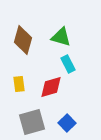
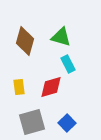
brown diamond: moved 2 px right, 1 px down
yellow rectangle: moved 3 px down
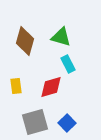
yellow rectangle: moved 3 px left, 1 px up
gray square: moved 3 px right
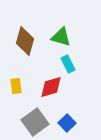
gray square: rotated 20 degrees counterclockwise
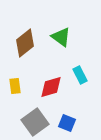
green triangle: rotated 20 degrees clockwise
brown diamond: moved 2 px down; rotated 36 degrees clockwise
cyan rectangle: moved 12 px right, 11 px down
yellow rectangle: moved 1 px left
blue square: rotated 24 degrees counterclockwise
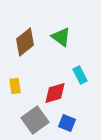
brown diamond: moved 1 px up
red diamond: moved 4 px right, 6 px down
gray square: moved 2 px up
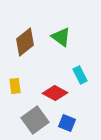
red diamond: rotated 45 degrees clockwise
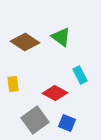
brown diamond: rotated 72 degrees clockwise
yellow rectangle: moved 2 px left, 2 px up
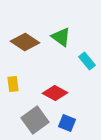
cyan rectangle: moved 7 px right, 14 px up; rotated 12 degrees counterclockwise
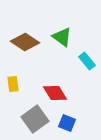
green triangle: moved 1 px right
red diamond: rotated 30 degrees clockwise
gray square: moved 1 px up
